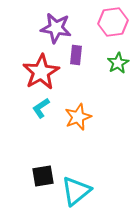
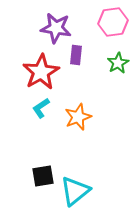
cyan triangle: moved 1 px left
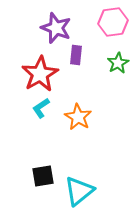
purple star: rotated 12 degrees clockwise
red star: moved 1 px left, 2 px down
orange star: rotated 20 degrees counterclockwise
cyan triangle: moved 4 px right
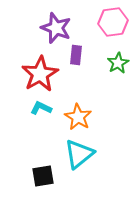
cyan L-shape: rotated 60 degrees clockwise
cyan triangle: moved 37 px up
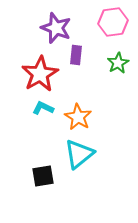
cyan L-shape: moved 2 px right
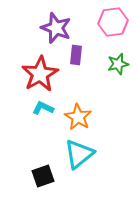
green star: moved 1 px down; rotated 15 degrees clockwise
black square: rotated 10 degrees counterclockwise
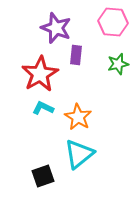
pink hexagon: rotated 12 degrees clockwise
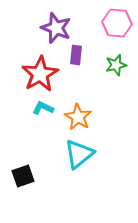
pink hexagon: moved 4 px right, 1 px down
green star: moved 2 px left, 1 px down
black square: moved 20 px left
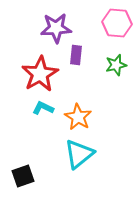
purple star: rotated 24 degrees counterclockwise
